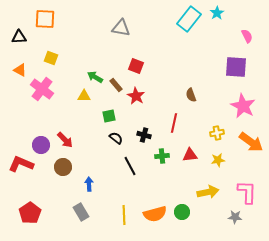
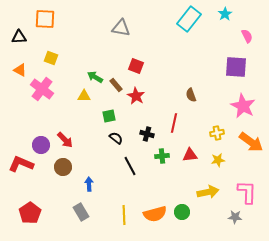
cyan star: moved 8 px right, 1 px down
black cross: moved 3 px right, 1 px up
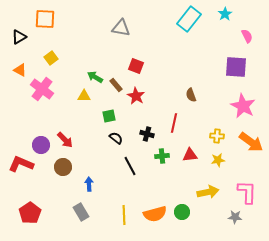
black triangle: rotated 28 degrees counterclockwise
yellow square: rotated 32 degrees clockwise
yellow cross: moved 3 px down; rotated 16 degrees clockwise
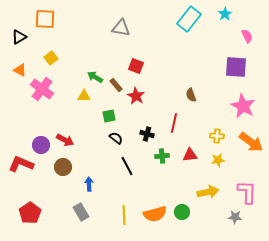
red arrow: rotated 18 degrees counterclockwise
black line: moved 3 px left
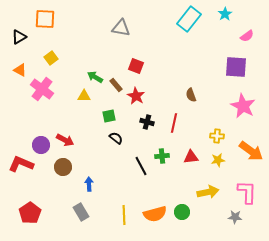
pink semicircle: rotated 80 degrees clockwise
black cross: moved 12 px up
orange arrow: moved 9 px down
red triangle: moved 1 px right, 2 px down
black line: moved 14 px right
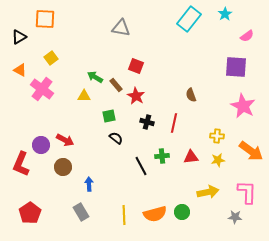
red L-shape: rotated 90 degrees counterclockwise
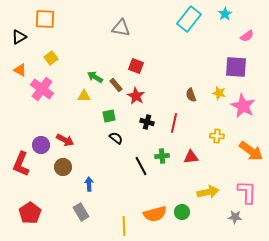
yellow star: moved 1 px right, 67 px up; rotated 24 degrees clockwise
yellow line: moved 11 px down
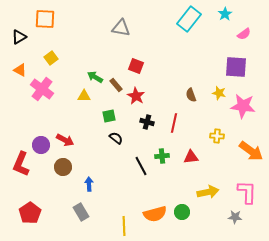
pink semicircle: moved 3 px left, 2 px up
pink star: rotated 20 degrees counterclockwise
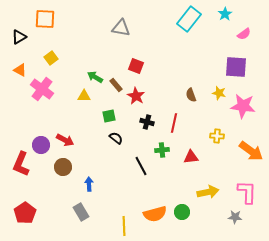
green cross: moved 6 px up
red pentagon: moved 5 px left
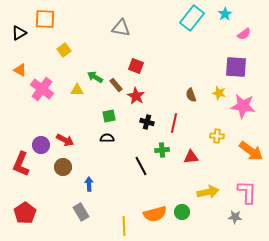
cyan rectangle: moved 3 px right, 1 px up
black triangle: moved 4 px up
yellow square: moved 13 px right, 8 px up
yellow triangle: moved 7 px left, 6 px up
black semicircle: moved 9 px left; rotated 40 degrees counterclockwise
